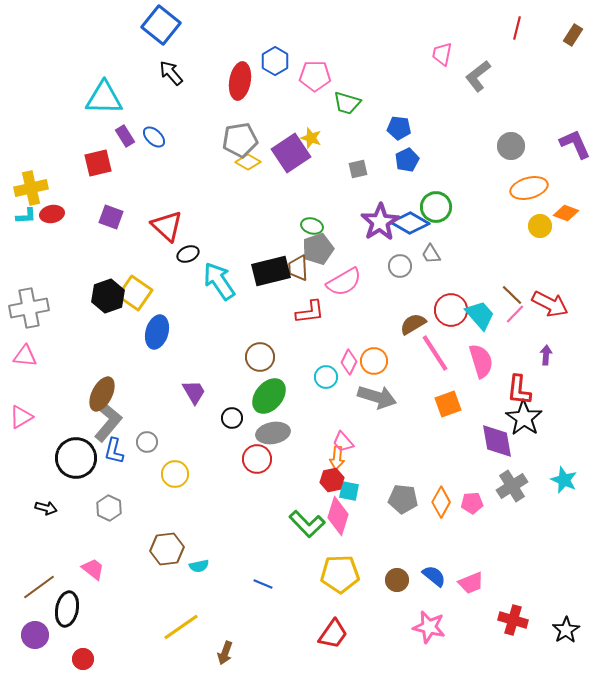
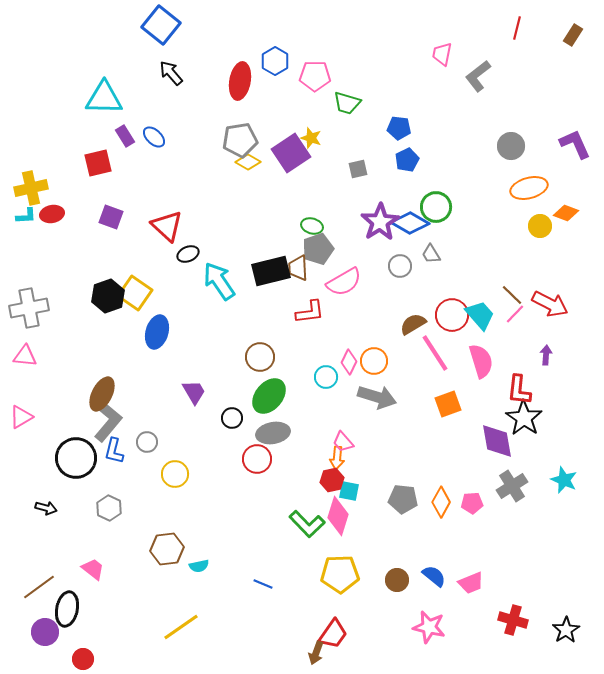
red circle at (451, 310): moved 1 px right, 5 px down
purple circle at (35, 635): moved 10 px right, 3 px up
brown arrow at (225, 653): moved 91 px right
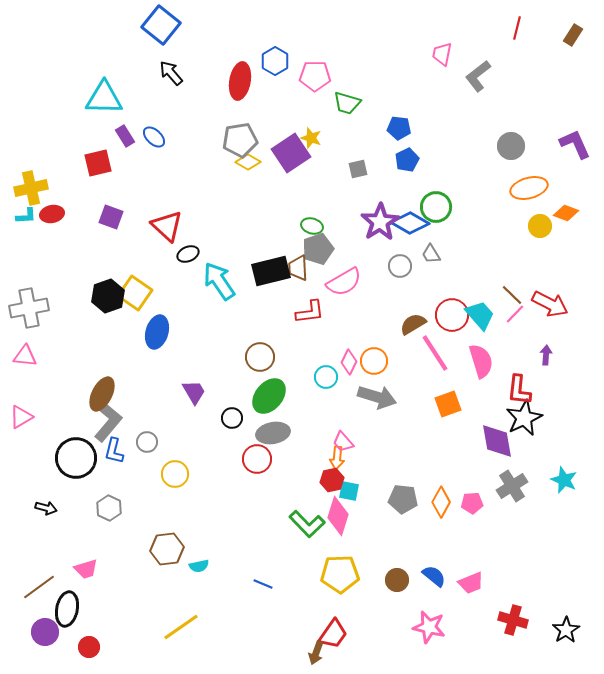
black star at (524, 418): rotated 12 degrees clockwise
pink trapezoid at (93, 569): moved 7 px left; rotated 125 degrees clockwise
red circle at (83, 659): moved 6 px right, 12 px up
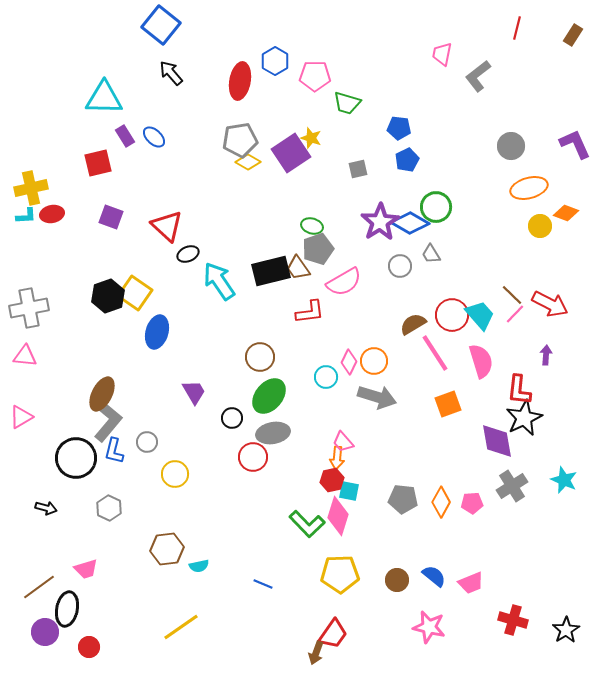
brown trapezoid at (298, 268): rotated 32 degrees counterclockwise
red circle at (257, 459): moved 4 px left, 2 px up
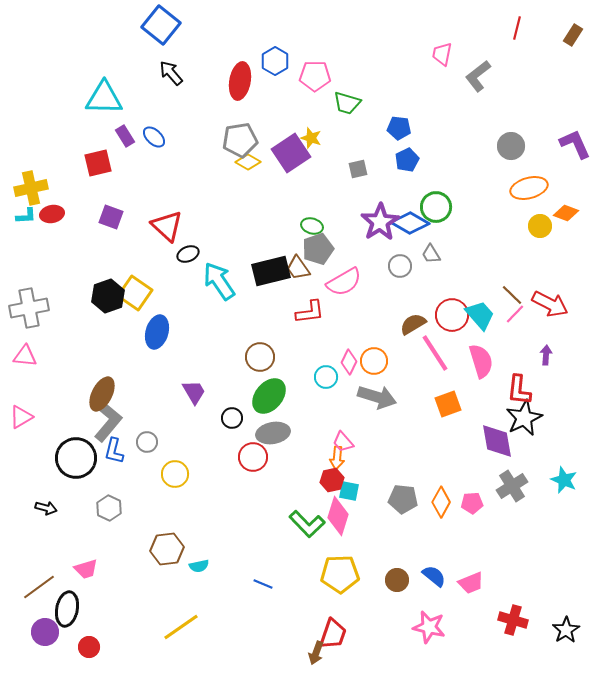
red trapezoid at (333, 634): rotated 16 degrees counterclockwise
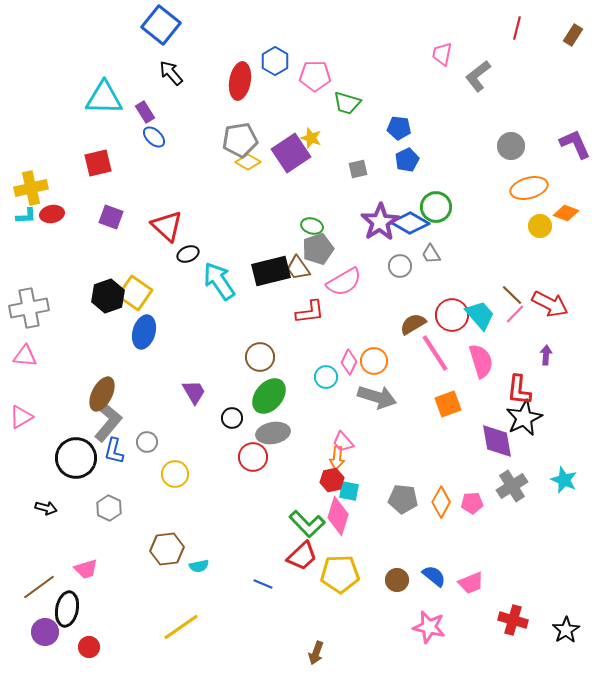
purple rectangle at (125, 136): moved 20 px right, 24 px up
blue ellipse at (157, 332): moved 13 px left
red trapezoid at (333, 634): moved 31 px left, 78 px up; rotated 28 degrees clockwise
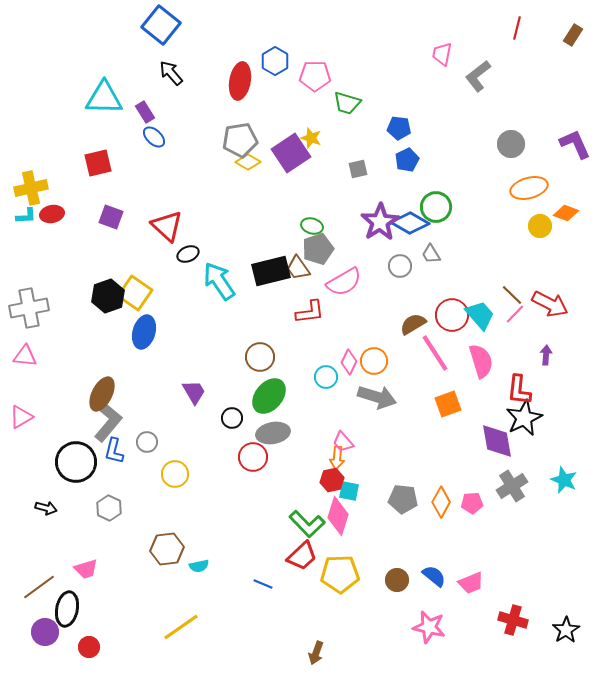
gray circle at (511, 146): moved 2 px up
black circle at (76, 458): moved 4 px down
